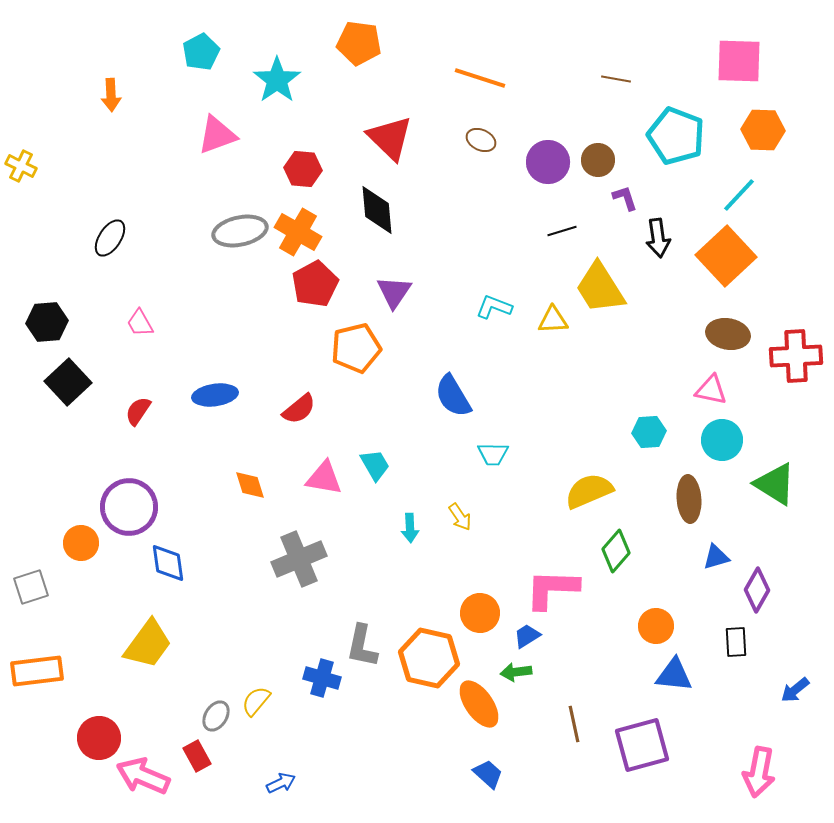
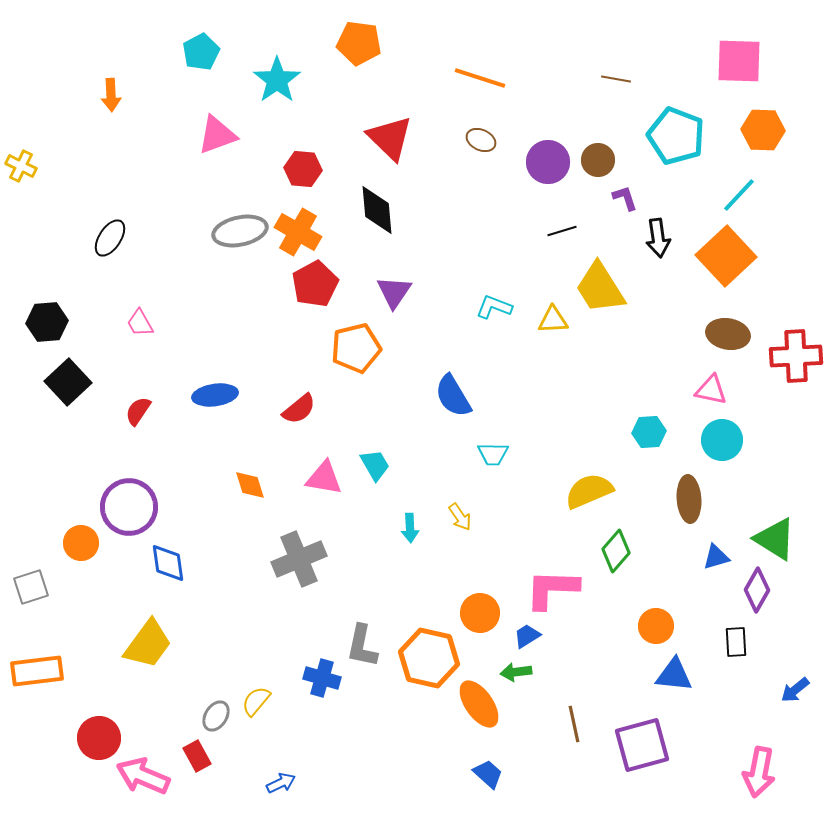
green triangle at (775, 484): moved 55 px down
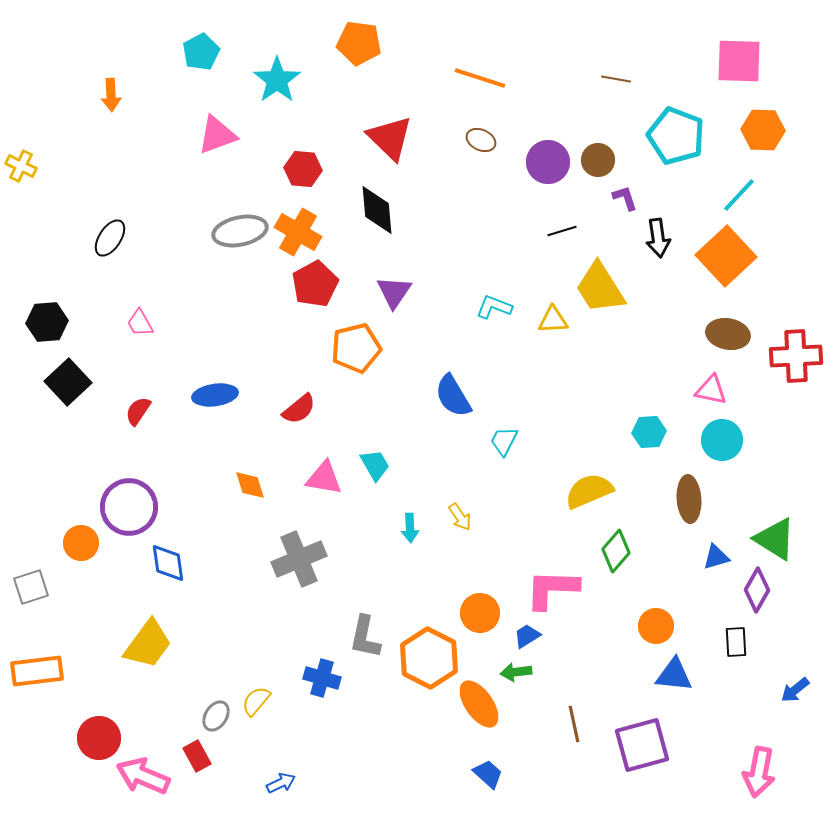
cyan trapezoid at (493, 454): moved 11 px right, 13 px up; rotated 116 degrees clockwise
gray L-shape at (362, 646): moved 3 px right, 9 px up
orange hexagon at (429, 658): rotated 14 degrees clockwise
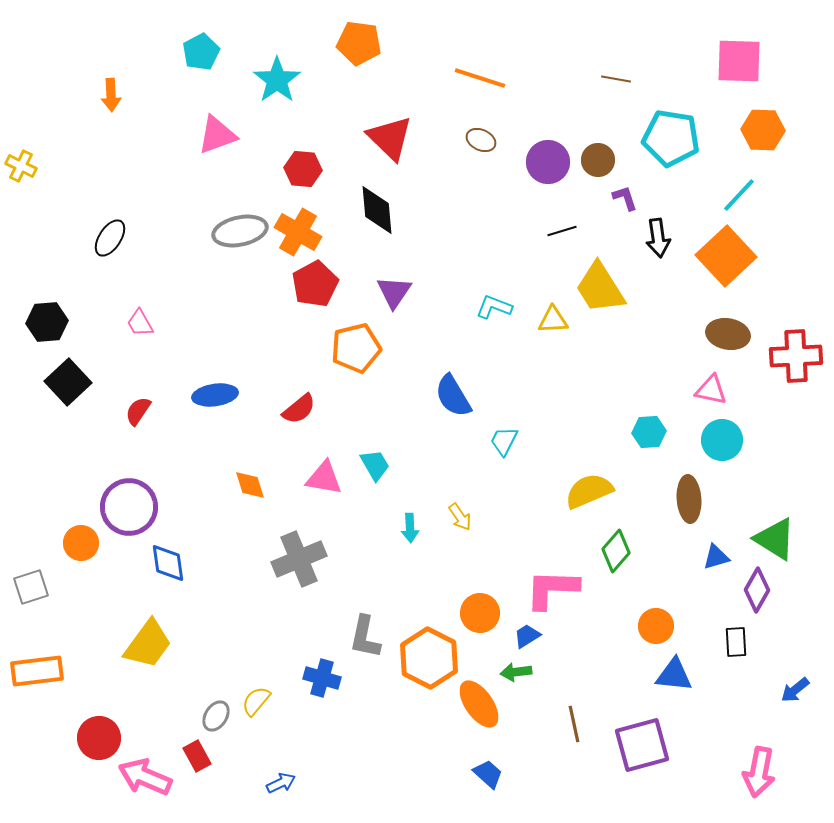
cyan pentagon at (676, 136): moved 5 px left, 2 px down; rotated 12 degrees counterclockwise
pink arrow at (143, 776): moved 2 px right, 1 px down
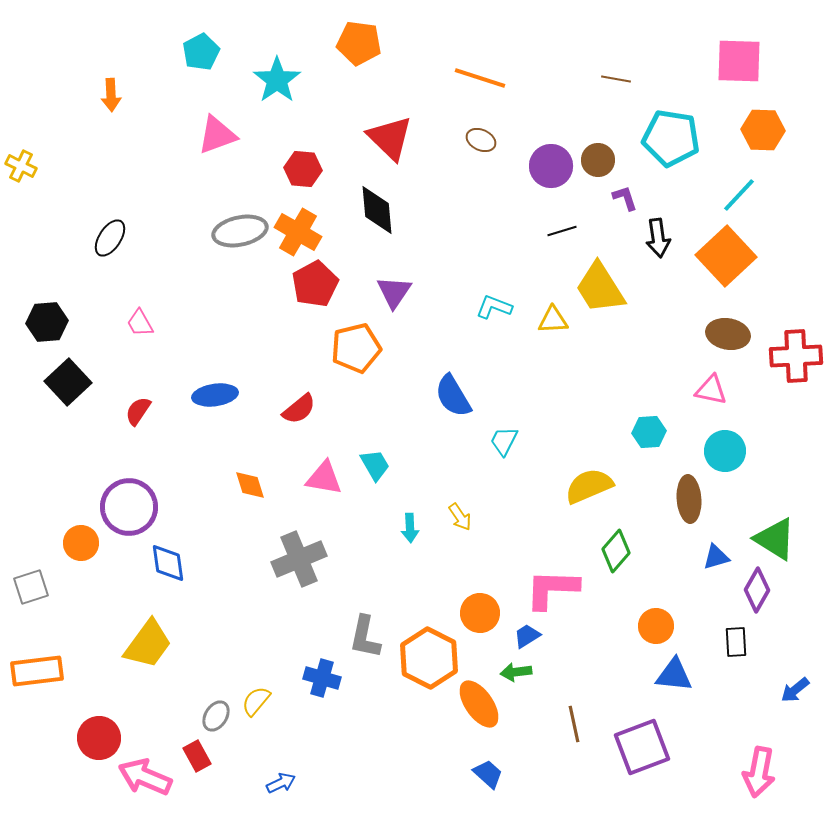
purple circle at (548, 162): moved 3 px right, 4 px down
cyan circle at (722, 440): moved 3 px right, 11 px down
yellow semicircle at (589, 491): moved 5 px up
purple square at (642, 745): moved 2 px down; rotated 6 degrees counterclockwise
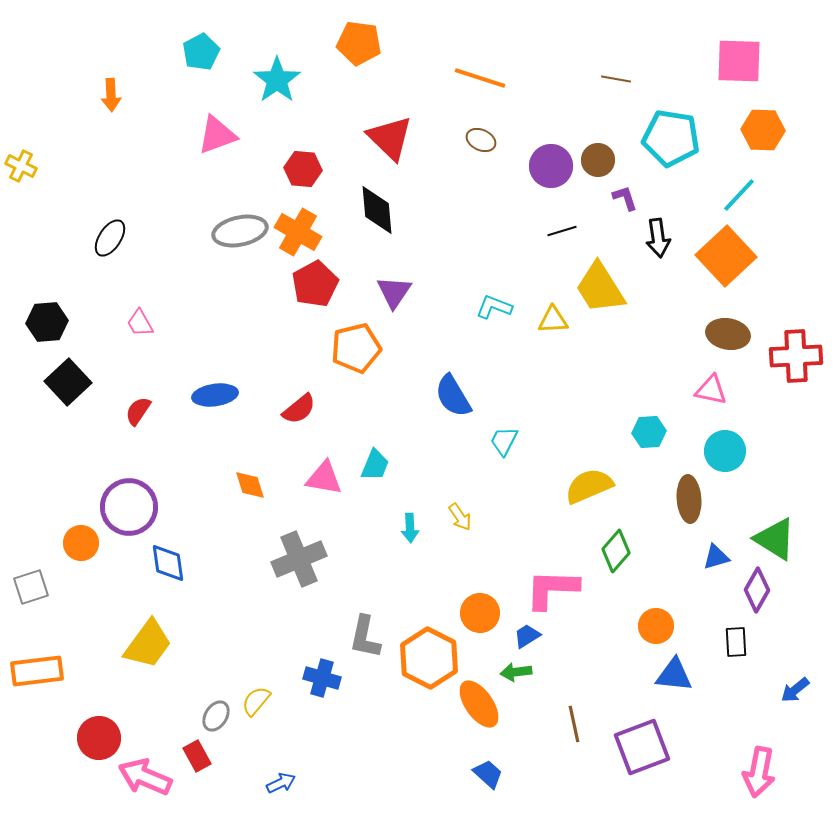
cyan trapezoid at (375, 465): rotated 52 degrees clockwise
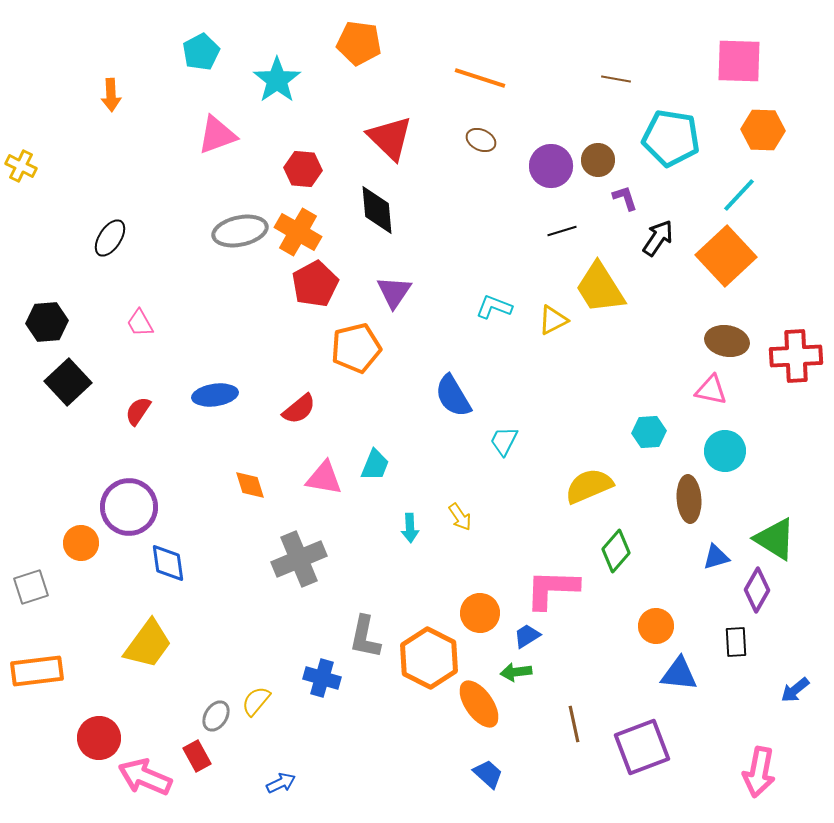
black arrow at (658, 238): rotated 138 degrees counterclockwise
yellow triangle at (553, 320): rotated 24 degrees counterclockwise
brown ellipse at (728, 334): moved 1 px left, 7 px down
blue triangle at (674, 675): moved 5 px right, 1 px up
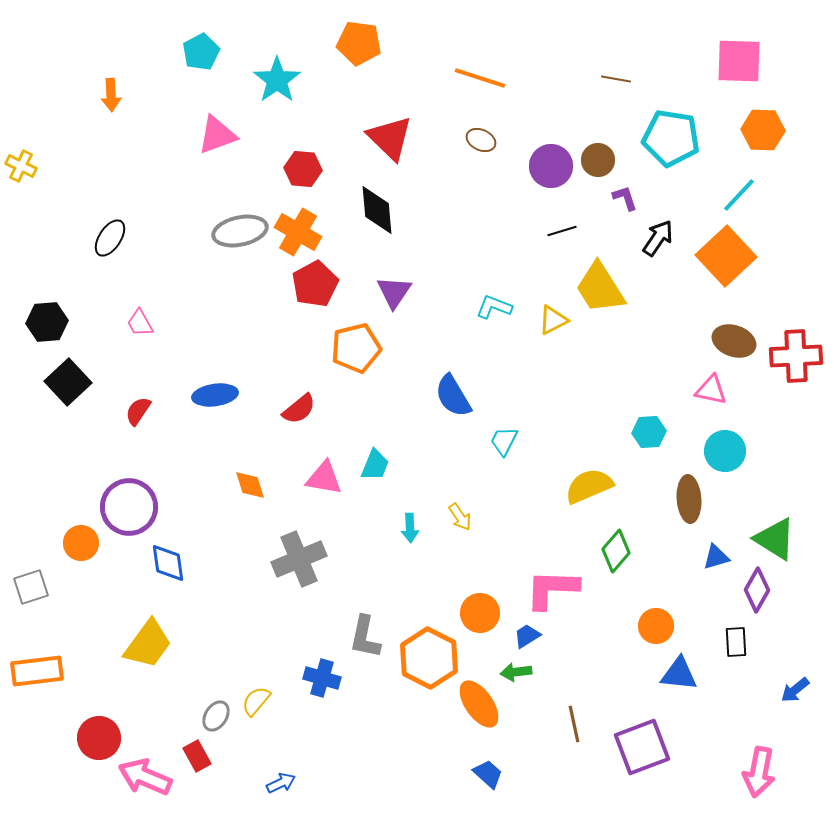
brown ellipse at (727, 341): moved 7 px right; rotated 9 degrees clockwise
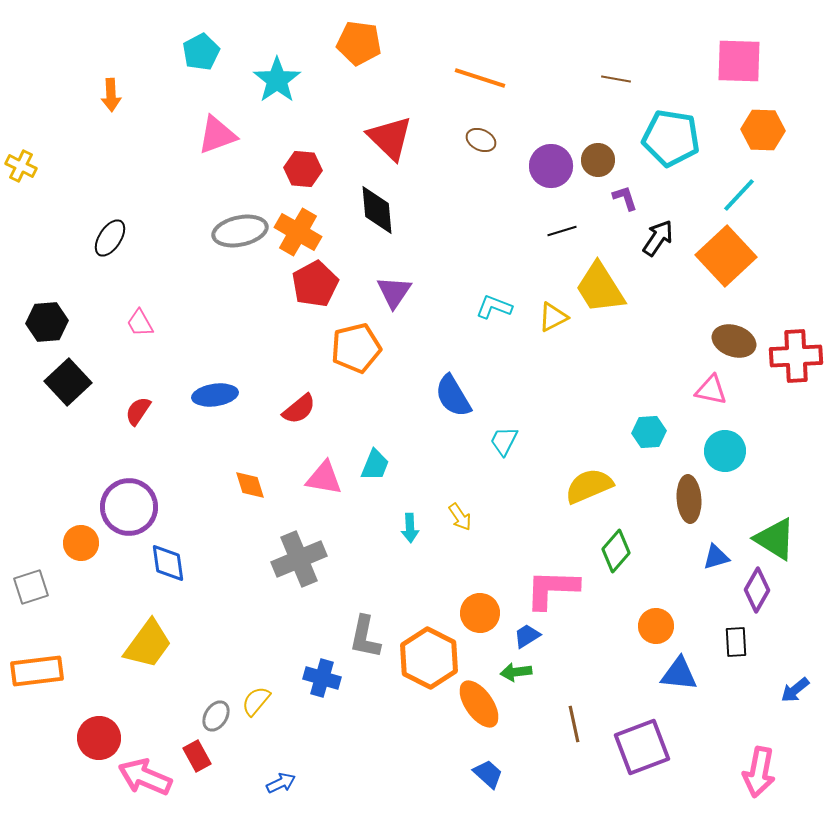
yellow triangle at (553, 320): moved 3 px up
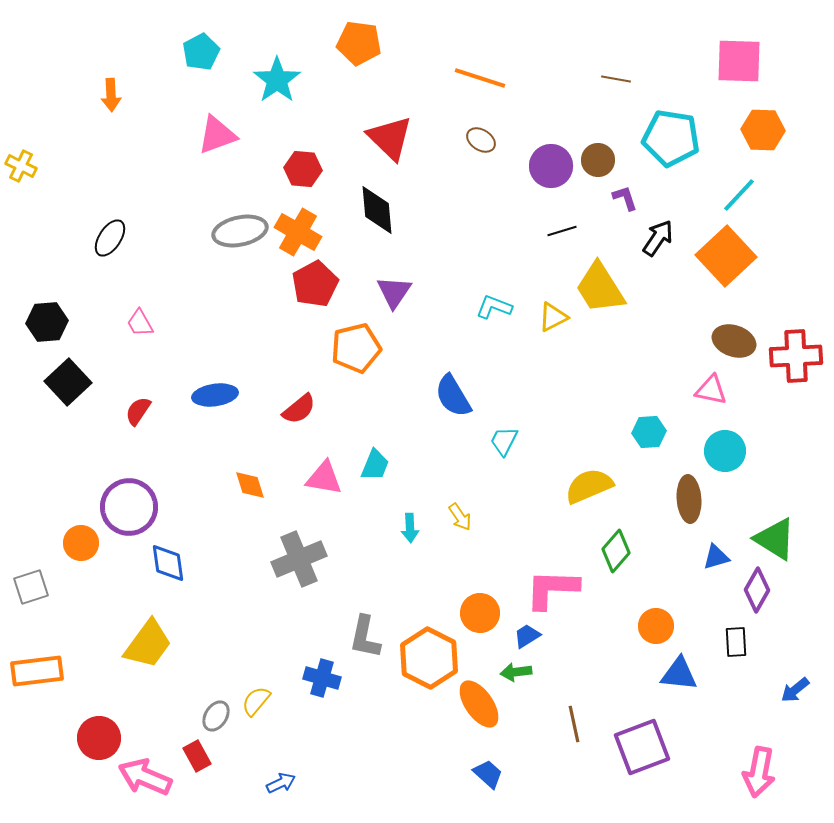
brown ellipse at (481, 140): rotated 8 degrees clockwise
